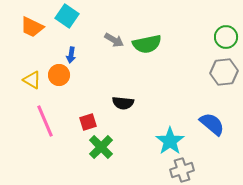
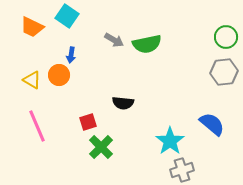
pink line: moved 8 px left, 5 px down
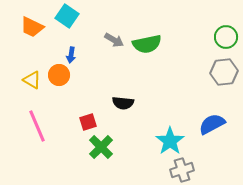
blue semicircle: rotated 68 degrees counterclockwise
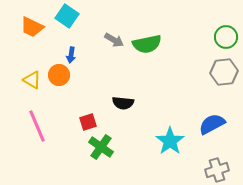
green cross: rotated 10 degrees counterclockwise
gray cross: moved 35 px right
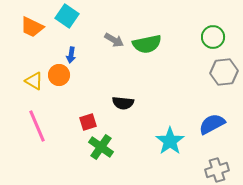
green circle: moved 13 px left
yellow triangle: moved 2 px right, 1 px down
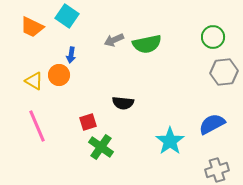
gray arrow: rotated 126 degrees clockwise
